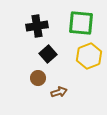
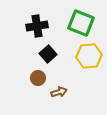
green square: rotated 16 degrees clockwise
yellow hexagon: rotated 15 degrees clockwise
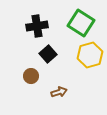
green square: rotated 12 degrees clockwise
yellow hexagon: moved 1 px right, 1 px up; rotated 10 degrees counterclockwise
brown circle: moved 7 px left, 2 px up
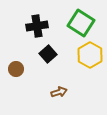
yellow hexagon: rotated 15 degrees counterclockwise
brown circle: moved 15 px left, 7 px up
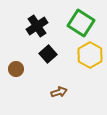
black cross: rotated 25 degrees counterclockwise
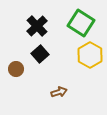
black cross: rotated 10 degrees counterclockwise
black square: moved 8 px left
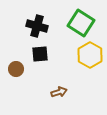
black cross: rotated 30 degrees counterclockwise
black square: rotated 36 degrees clockwise
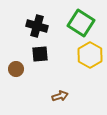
brown arrow: moved 1 px right, 4 px down
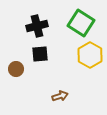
black cross: rotated 30 degrees counterclockwise
